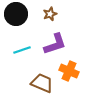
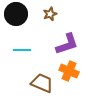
purple L-shape: moved 12 px right
cyan line: rotated 18 degrees clockwise
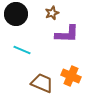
brown star: moved 2 px right, 1 px up
purple L-shape: moved 10 px up; rotated 20 degrees clockwise
cyan line: rotated 24 degrees clockwise
orange cross: moved 2 px right, 5 px down
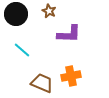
brown star: moved 3 px left, 2 px up; rotated 24 degrees counterclockwise
purple L-shape: moved 2 px right
cyan line: rotated 18 degrees clockwise
orange cross: rotated 36 degrees counterclockwise
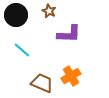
black circle: moved 1 px down
orange cross: rotated 18 degrees counterclockwise
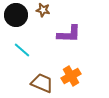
brown star: moved 6 px left, 1 px up; rotated 16 degrees counterclockwise
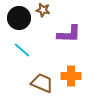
black circle: moved 3 px right, 3 px down
orange cross: rotated 30 degrees clockwise
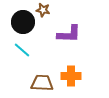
black circle: moved 4 px right, 4 px down
brown trapezoid: rotated 20 degrees counterclockwise
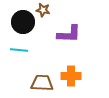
cyan line: moved 3 px left; rotated 36 degrees counterclockwise
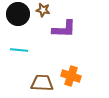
black circle: moved 5 px left, 8 px up
purple L-shape: moved 5 px left, 5 px up
orange cross: rotated 18 degrees clockwise
